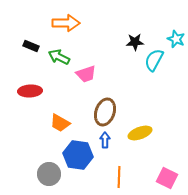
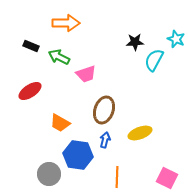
red ellipse: rotated 30 degrees counterclockwise
brown ellipse: moved 1 px left, 2 px up
blue arrow: rotated 14 degrees clockwise
orange line: moved 2 px left
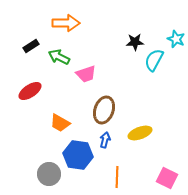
black rectangle: rotated 56 degrees counterclockwise
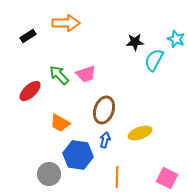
black rectangle: moved 3 px left, 10 px up
green arrow: moved 18 px down; rotated 20 degrees clockwise
red ellipse: rotated 10 degrees counterclockwise
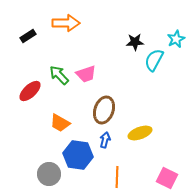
cyan star: rotated 24 degrees clockwise
